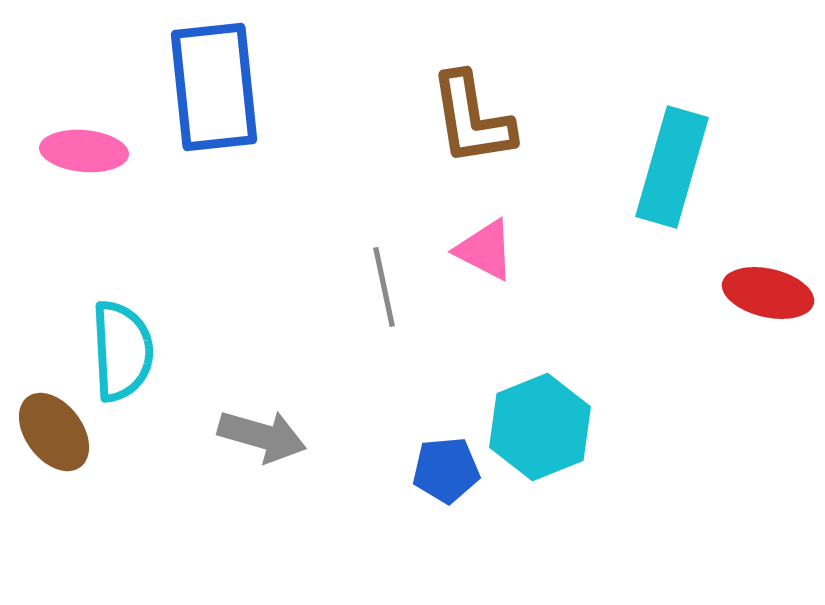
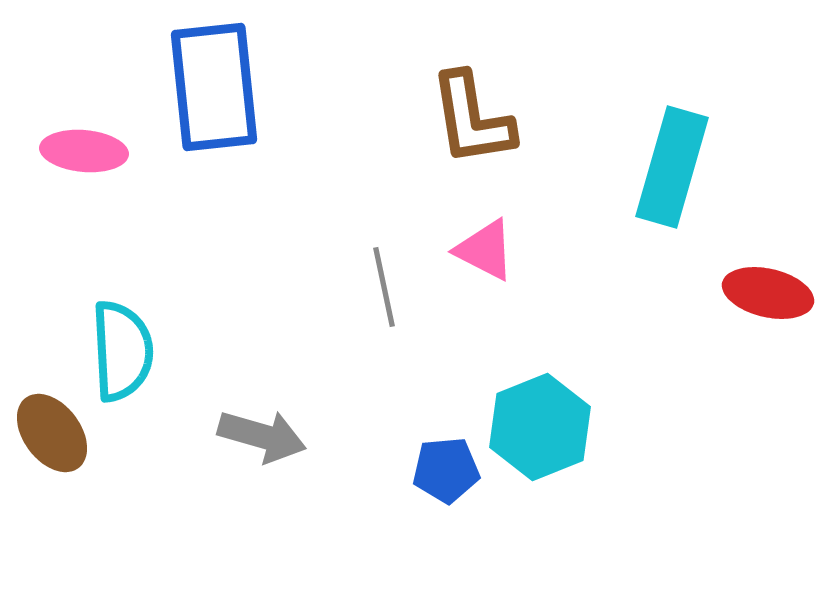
brown ellipse: moved 2 px left, 1 px down
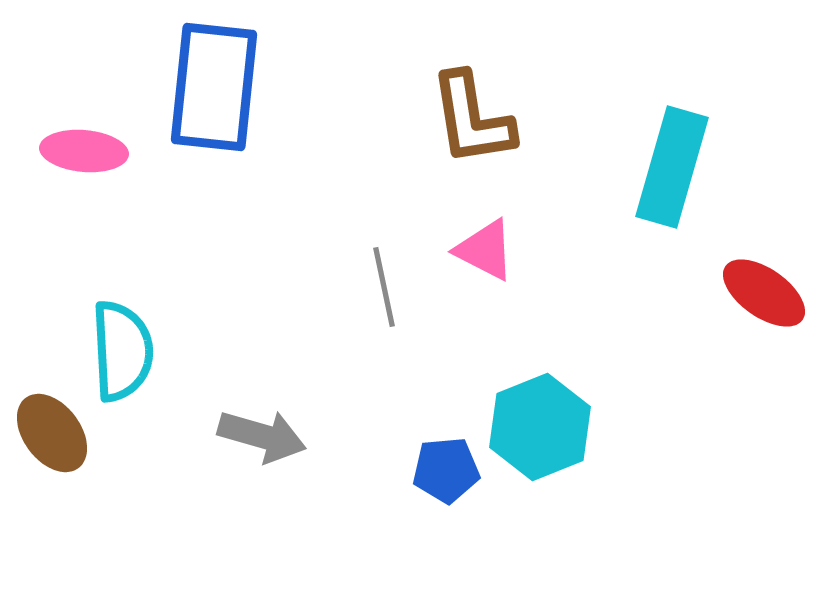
blue rectangle: rotated 12 degrees clockwise
red ellipse: moved 4 px left; rotated 22 degrees clockwise
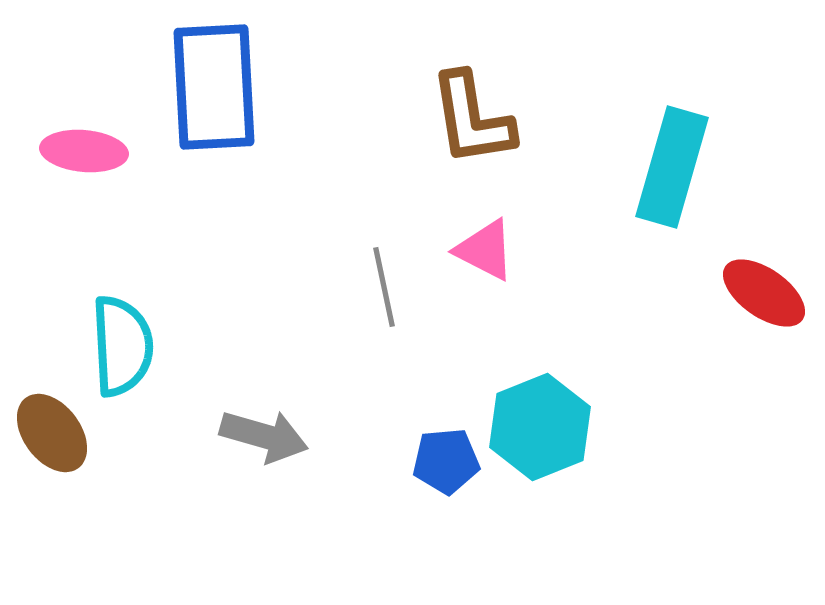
blue rectangle: rotated 9 degrees counterclockwise
cyan semicircle: moved 5 px up
gray arrow: moved 2 px right
blue pentagon: moved 9 px up
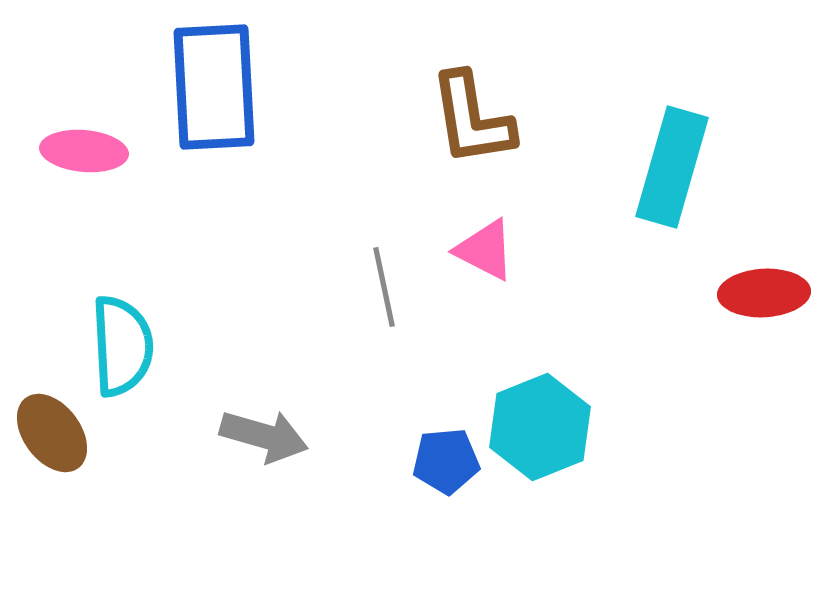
red ellipse: rotated 38 degrees counterclockwise
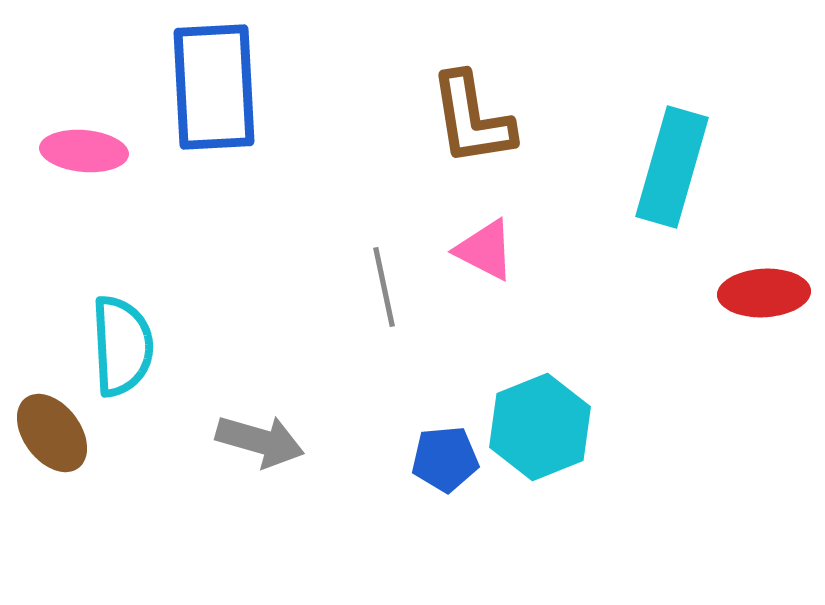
gray arrow: moved 4 px left, 5 px down
blue pentagon: moved 1 px left, 2 px up
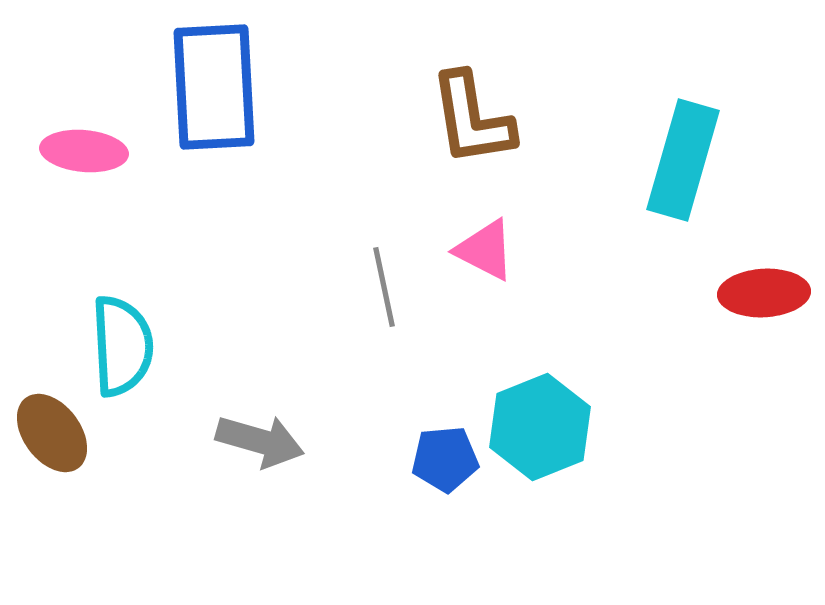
cyan rectangle: moved 11 px right, 7 px up
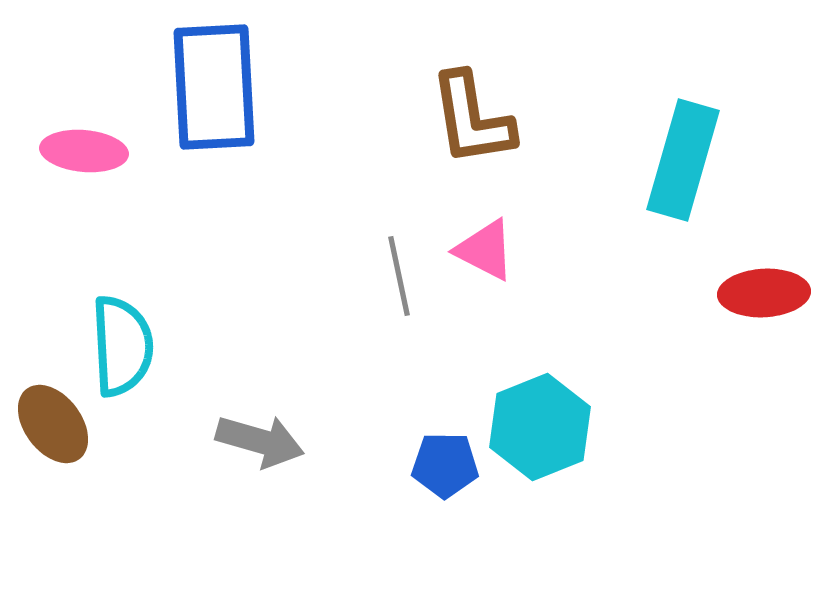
gray line: moved 15 px right, 11 px up
brown ellipse: moved 1 px right, 9 px up
blue pentagon: moved 6 px down; rotated 6 degrees clockwise
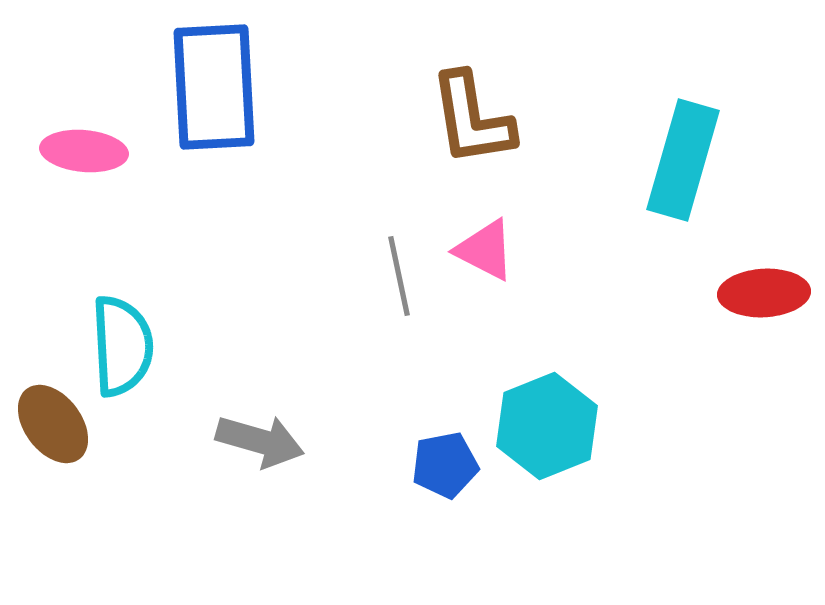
cyan hexagon: moved 7 px right, 1 px up
blue pentagon: rotated 12 degrees counterclockwise
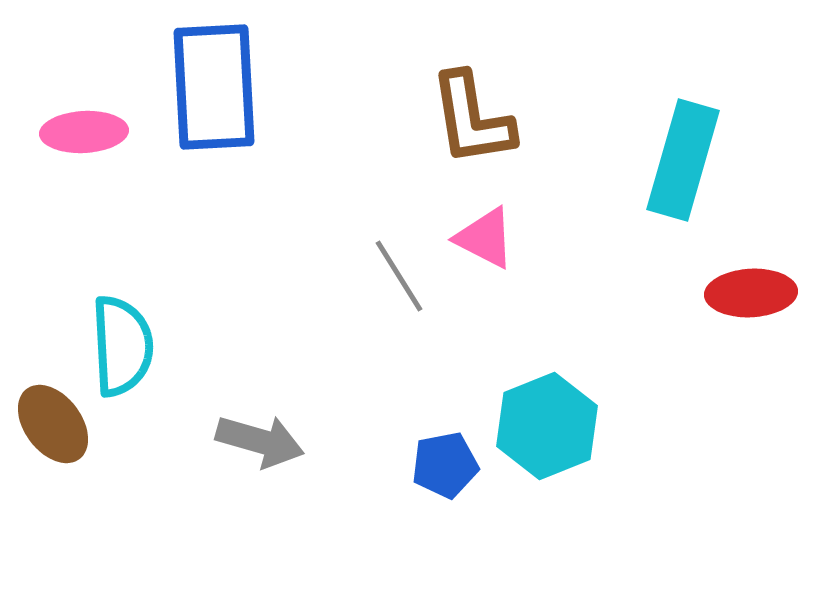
pink ellipse: moved 19 px up; rotated 8 degrees counterclockwise
pink triangle: moved 12 px up
gray line: rotated 20 degrees counterclockwise
red ellipse: moved 13 px left
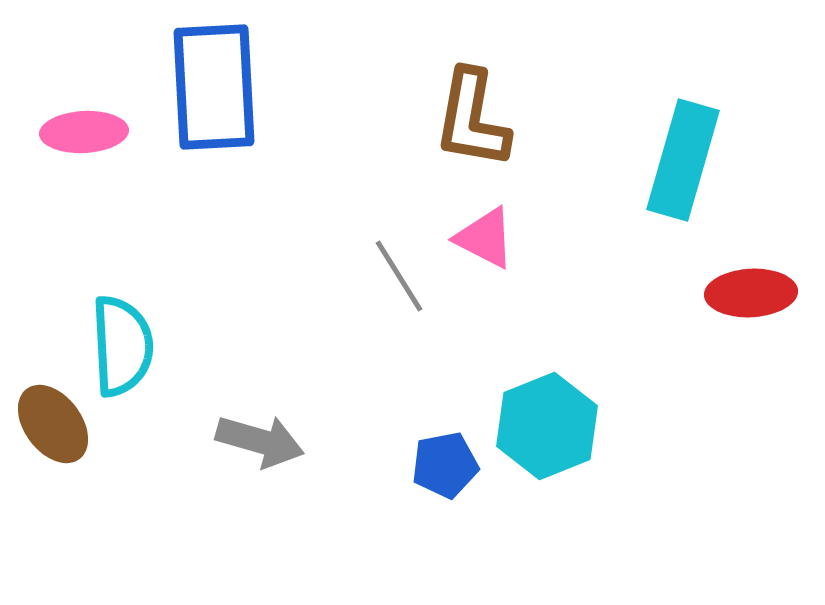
brown L-shape: rotated 19 degrees clockwise
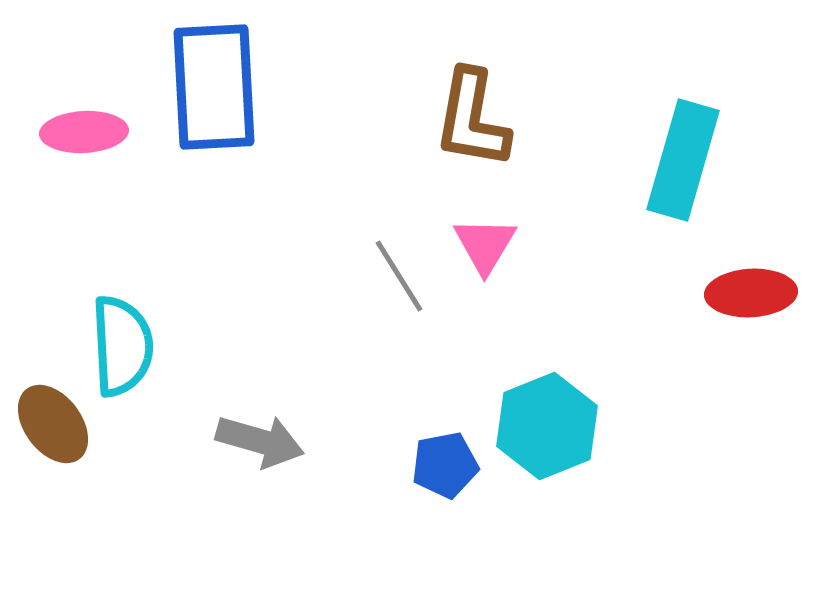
pink triangle: moved 7 px down; rotated 34 degrees clockwise
